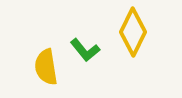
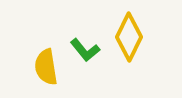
yellow diamond: moved 4 px left, 5 px down
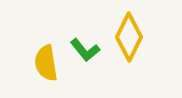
yellow semicircle: moved 4 px up
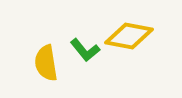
yellow diamond: moved 1 px up; rotated 75 degrees clockwise
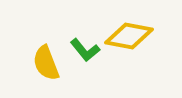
yellow semicircle: rotated 12 degrees counterclockwise
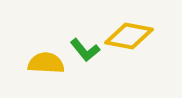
yellow semicircle: rotated 114 degrees clockwise
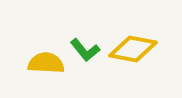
yellow diamond: moved 4 px right, 13 px down
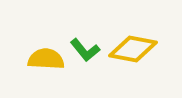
yellow semicircle: moved 4 px up
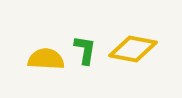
green L-shape: rotated 132 degrees counterclockwise
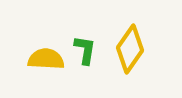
yellow diamond: moved 3 px left; rotated 66 degrees counterclockwise
